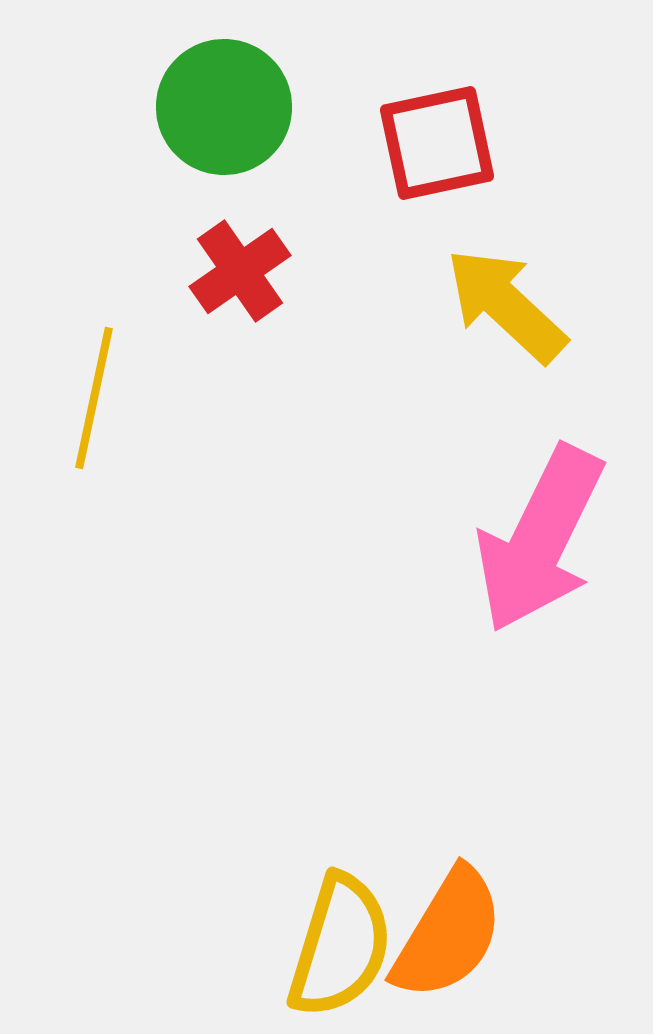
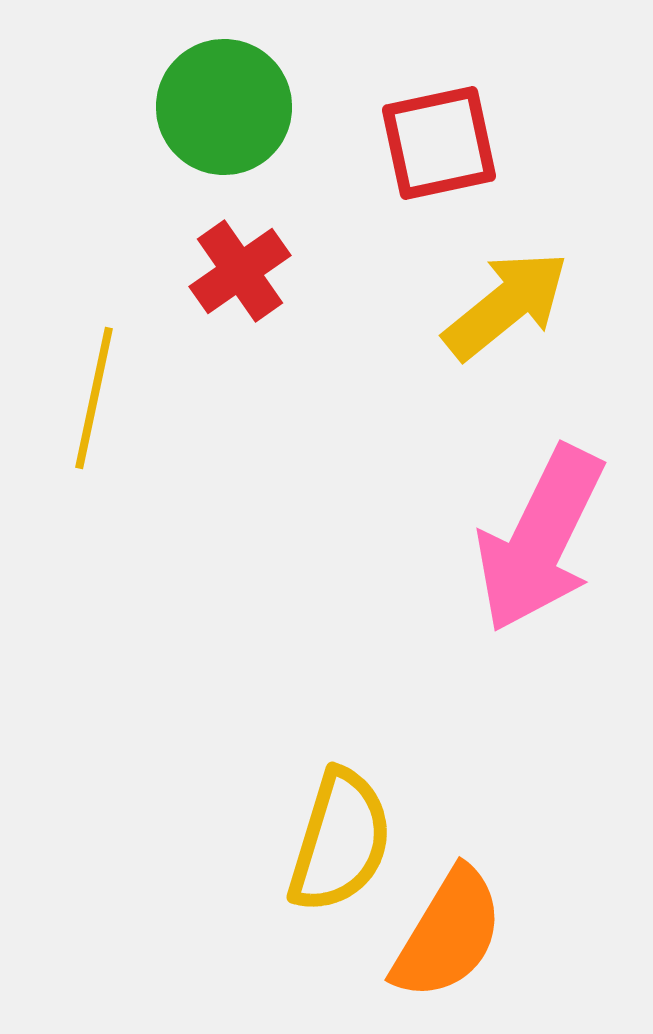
red square: moved 2 px right
yellow arrow: rotated 98 degrees clockwise
yellow semicircle: moved 105 px up
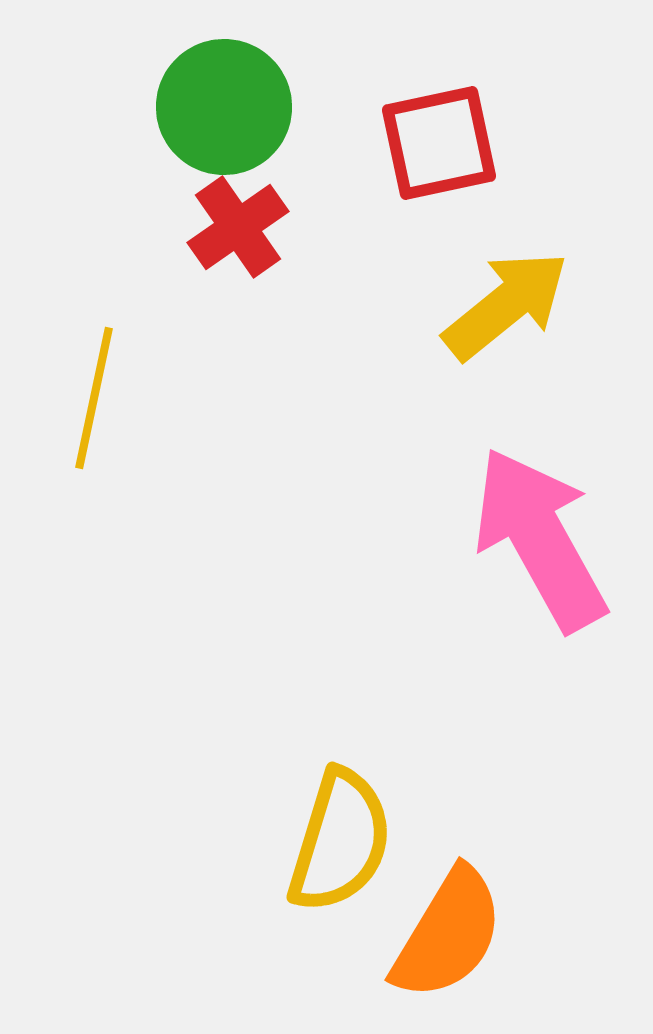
red cross: moved 2 px left, 44 px up
pink arrow: rotated 125 degrees clockwise
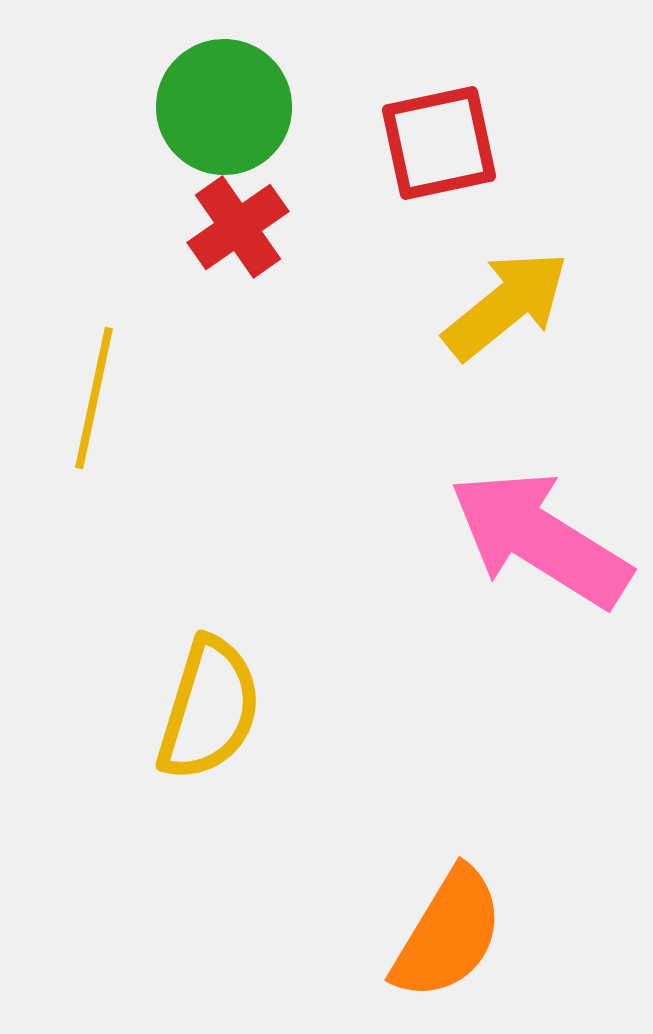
pink arrow: rotated 29 degrees counterclockwise
yellow semicircle: moved 131 px left, 132 px up
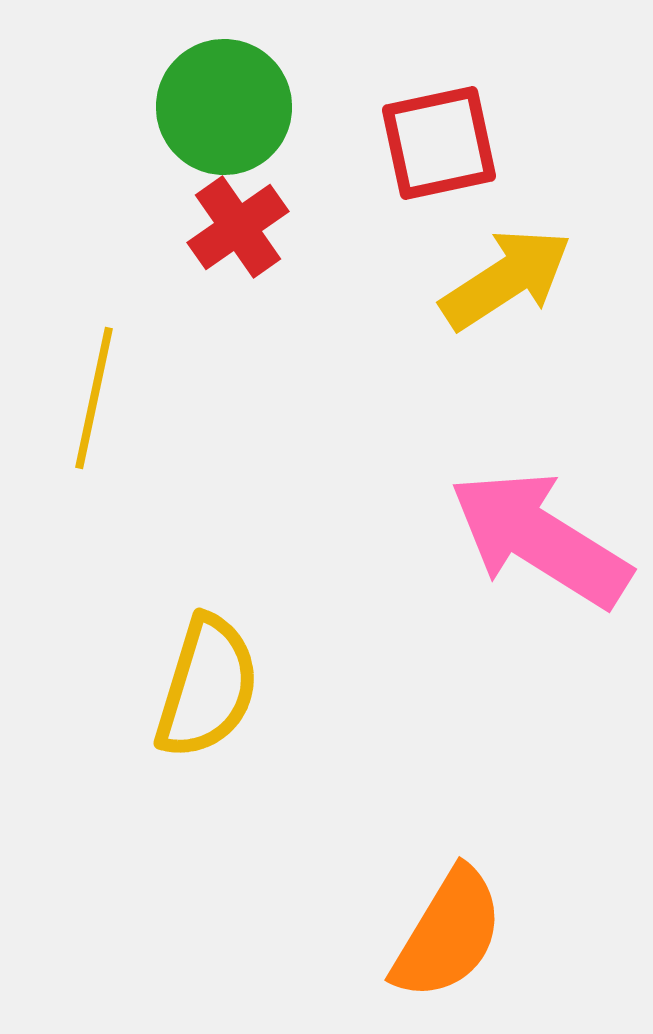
yellow arrow: moved 26 px up; rotated 6 degrees clockwise
yellow semicircle: moved 2 px left, 22 px up
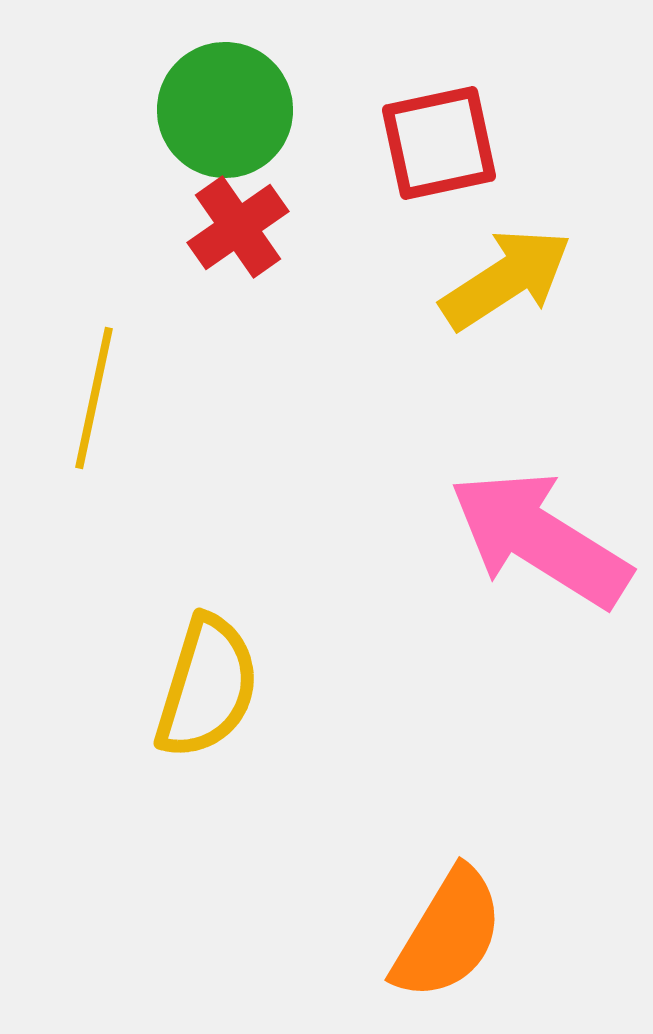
green circle: moved 1 px right, 3 px down
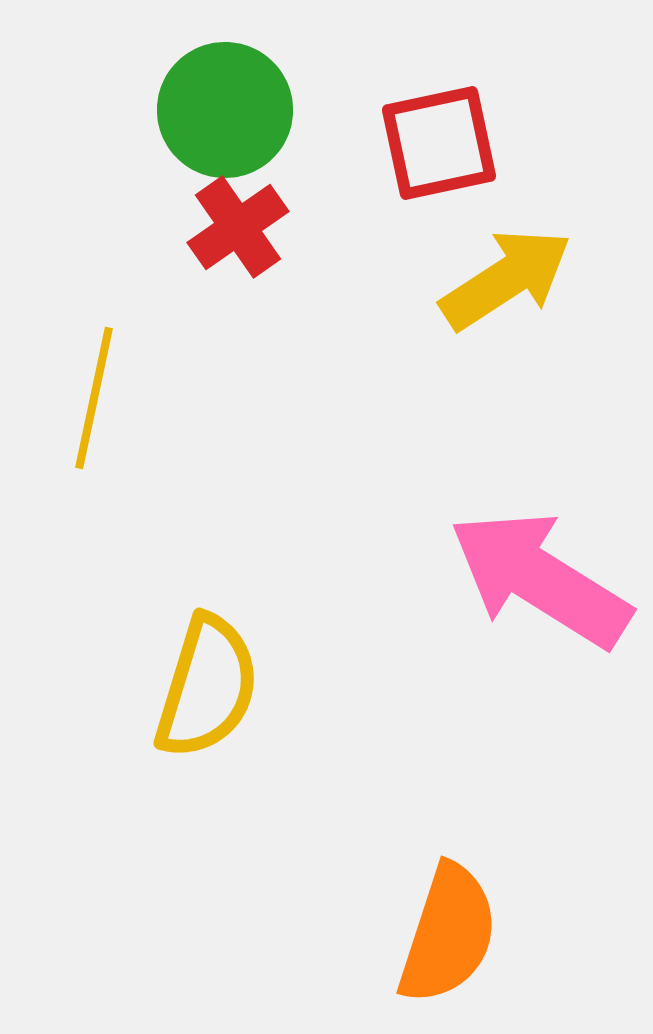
pink arrow: moved 40 px down
orange semicircle: rotated 13 degrees counterclockwise
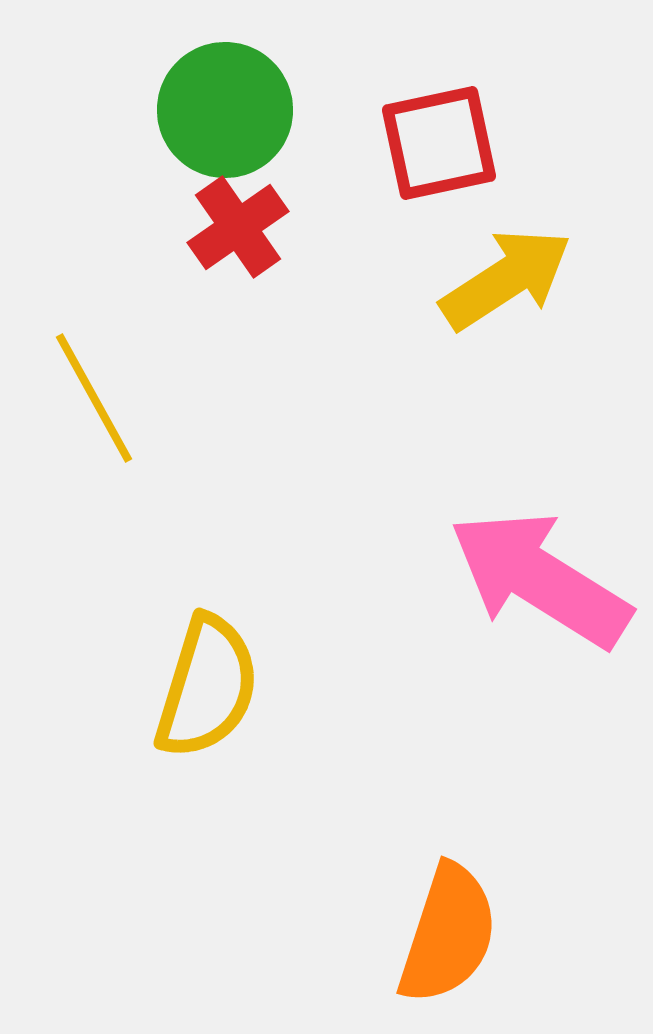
yellow line: rotated 41 degrees counterclockwise
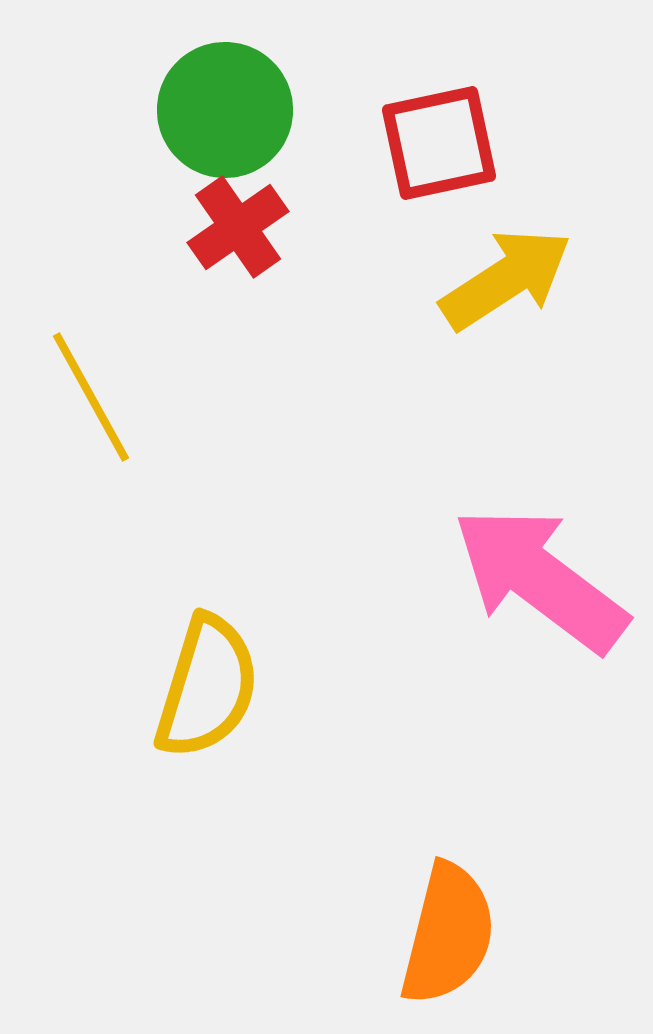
yellow line: moved 3 px left, 1 px up
pink arrow: rotated 5 degrees clockwise
orange semicircle: rotated 4 degrees counterclockwise
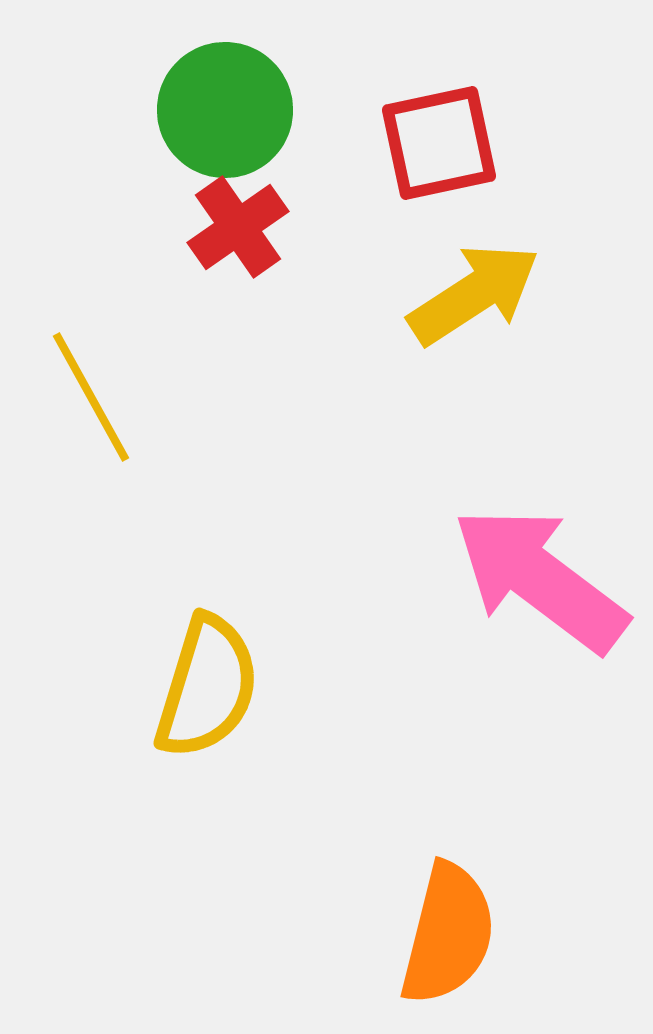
yellow arrow: moved 32 px left, 15 px down
